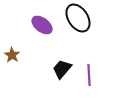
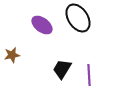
brown star: rotated 28 degrees clockwise
black trapezoid: rotated 10 degrees counterclockwise
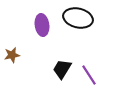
black ellipse: rotated 44 degrees counterclockwise
purple ellipse: rotated 45 degrees clockwise
purple line: rotated 30 degrees counterclockwise
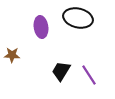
purple ellipse: moved 1 px left, 2 px down
brown star: rotated 14 degrees clockwise
black trapezoid: moved 1 px left, 2 px down
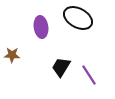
black ellipse: rotated 16 degrees clockwise
black trapezoid: moved 4 px up
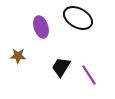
purple ellipse: rotated 10 degrees counterclockwise
brown star: moved 6 px right, 1 px down
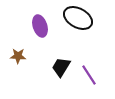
purple ellipse: moved 1 px left, 1 px up
